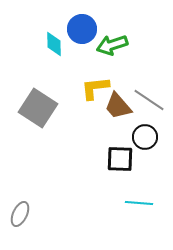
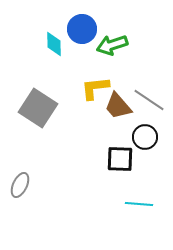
cyan line: moved 1 px down
gray ellipse: moved 29 px up
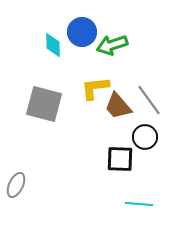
blue circle: moved 3 px down
cyan diamond: moved 1 px left, 1 px down
gray line: rotated 20 degrees clockwise
gray square: moved 6 px right, 4 px up; rotated 18 degrees counterclockwise
gray ellipse: moved 4 px left
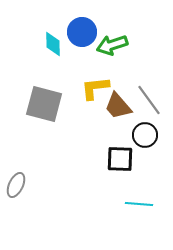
cyan diamond: moved 1 px up
black circle: moved 2 px up
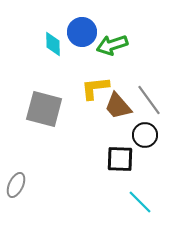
gray square: moved 5 px down
cyan line: moved 1 px right, 2 px up; rotated 40 degrees clockwise
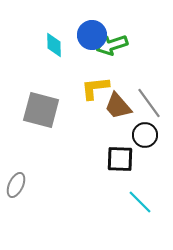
blue circle: moved 10 px right, 3 px down
cyan diamond: moved 1 px right, 1 px down
gray line: moved 3 px down
gray square: moved 3 px left, 1 px down
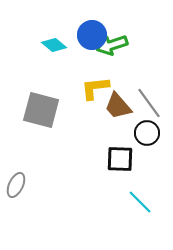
cyan diamond: rotated 50 degrees counterclockwise
black circle: moved 2 px right, 2 px up
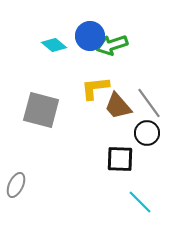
blue circle: moved 2 px left, 1 px down
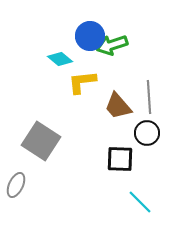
cyan diamond: moved 6 px right, 14 px down
yellow L-shape: moved 13 px left, 6 px up
gray line: moved 6 px up; rotated 32 degrees clockwise
gray square: moved 31 px down; rotated 18 degrees clockwise
